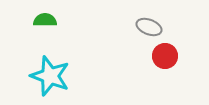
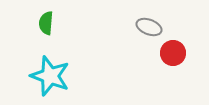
green semicircle: moved 1 px right, 3 px down; rotated 85 degrees counterclockwise
red circle: moved 8 px right, 3 px up
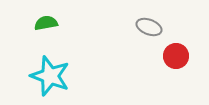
green semicircle: rotated 75 degrees clockwise
red circle: moved 3 px right, 3 px down
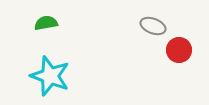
gray ellipse: moved 4 px right, 1 px up
red circle: moved 3 px right, 6 px up
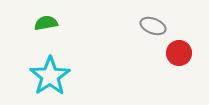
red circle: moved 3 px down
cyan star: rotated 18 degrees clockwise
